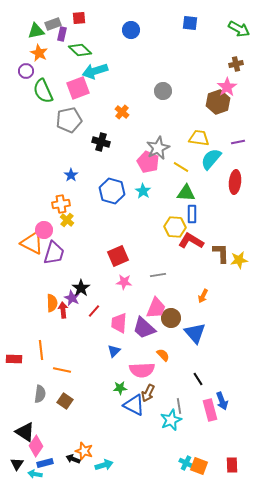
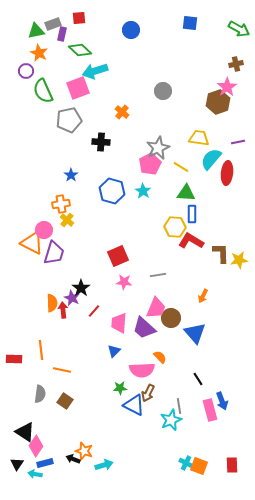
black cross at (101, 142): rotated 12 degrees counterclockwise
pink pentagon at (148, 162): moved 2 px right, 2 px down; rotated 20 degrees clockwise
red ellipse at (235, 182): moved 8 px left, 9 px up
orange semicircle at (163, 355): moved 3 px left, 2 px down
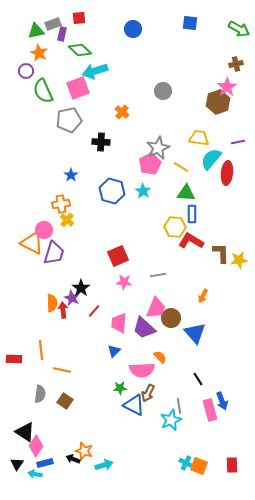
blue circle at (131, 30): moved 2 px right, 1 px up
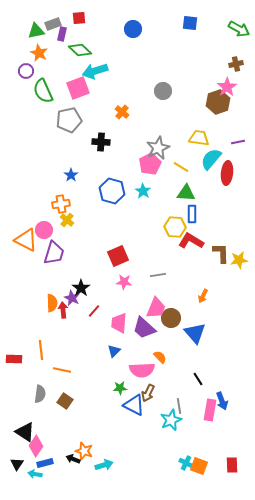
orange triangle at (32, 243): moved 6 px left, 3 px up
pink rectangle at (210, 410): rotated 25 degrees clockwise
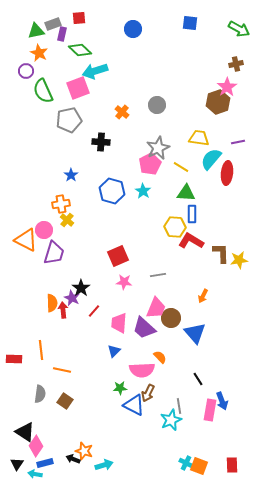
gray circle at (163, 91): moved 6 px left, 14 px down
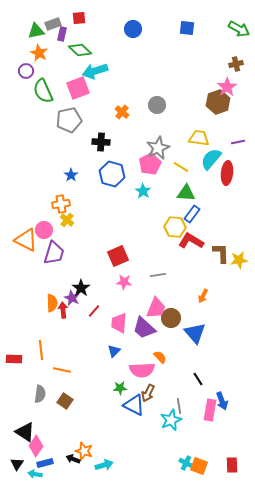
blue square at (190, 23): moved 3 px left, 5 px down
blue hexagon at (112, 191): moved 17 px up
blue rectangle at (192, 214): rotated 36 degrees clockwise
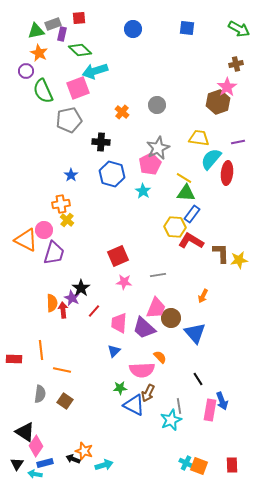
yellow line at (181, 167): moved 3 px right, 11 px down
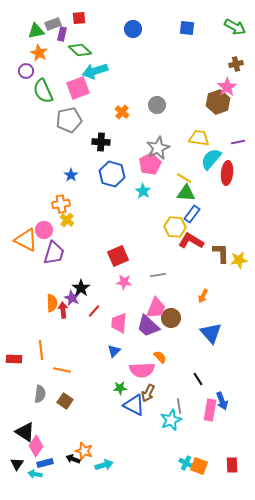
green arrow at (239, 29): moved 4 px left, 2 px up
purple trapezoid at (144, 328): moved 4 px right, 2 px up
blue triangle at (195, 333): moved 16 px right
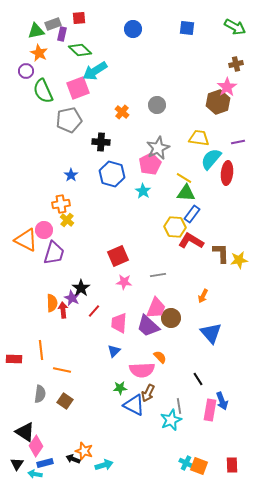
cyan arrow at (95, 71): rotated 15 degrees counterclockwise
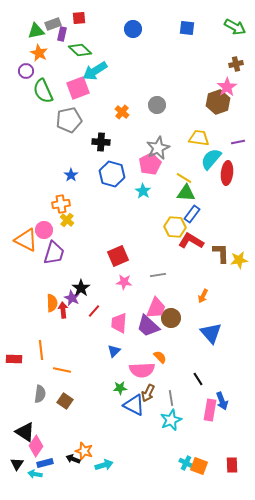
gray line at (179, 406): moved 8 px left, 8 px up
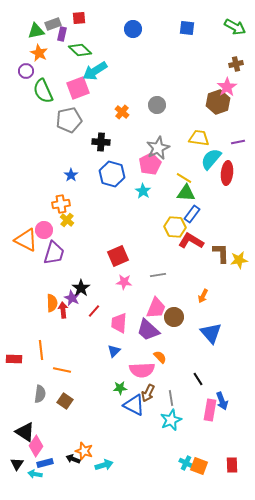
brown circle at (171, 318): moved 3 px right, 1 px up
purple trapezoid at (148, 326): moved 4 px down
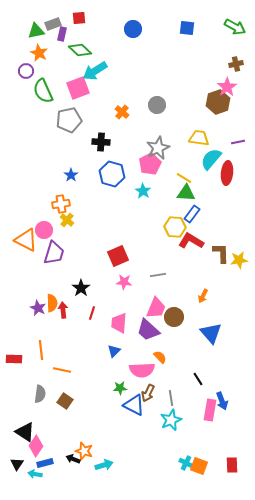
purple star at (72, 298): moved 34 px left, 10 px down
red line at (94, 311): moved 2 px left, 2 px down; rotated 24 degrees counterclockwise
